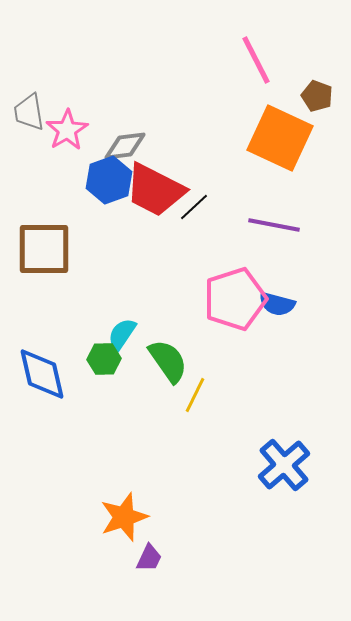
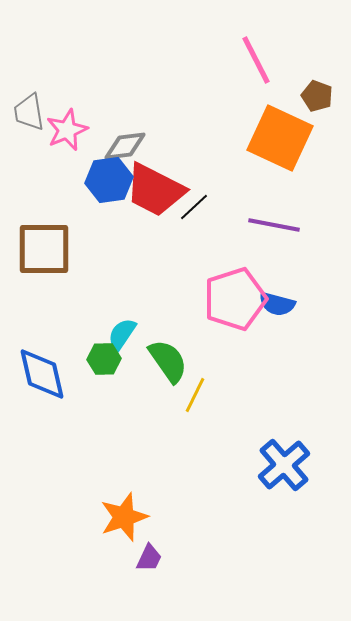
pink star: rotated 9 degrees clockwise
blue hexagon: rotated 12 degrees clockwise
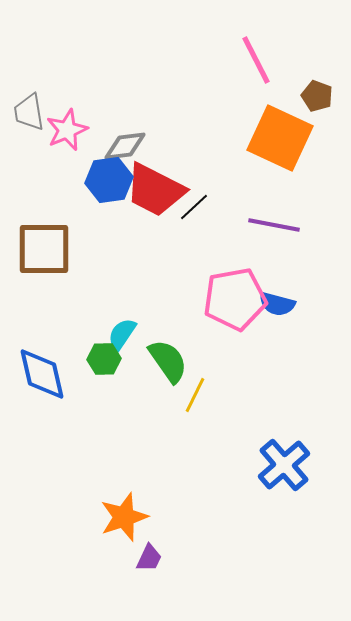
pink pentagon: rotated 8 degrees clockwise
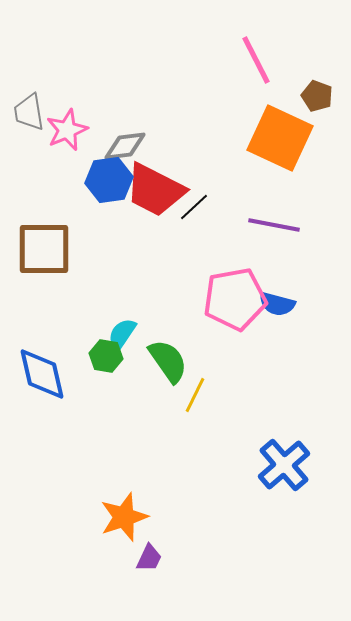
green hexagon: moved 2 px right, 3 px up; rotated 12 degrees clockwise
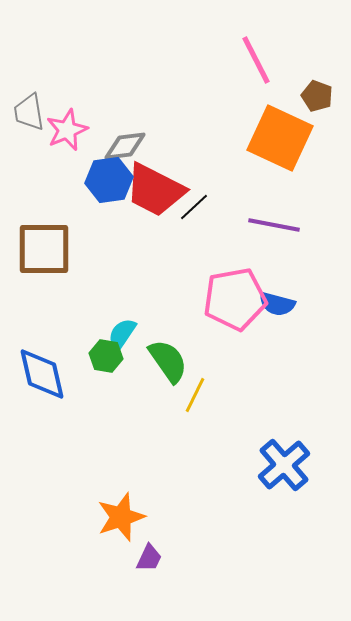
orange star: moved 3 px left
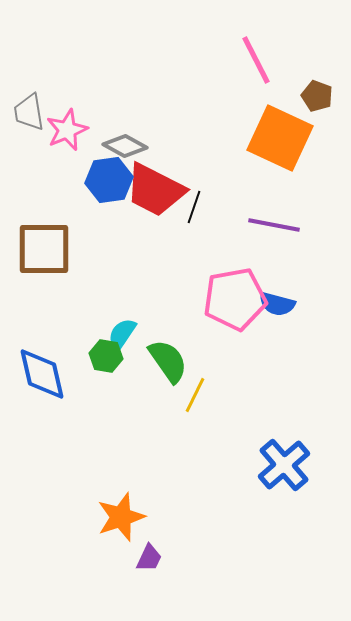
gray diamond: rotated 36 degrees clockwise
black line: rotated 28 degrees counterclockwise
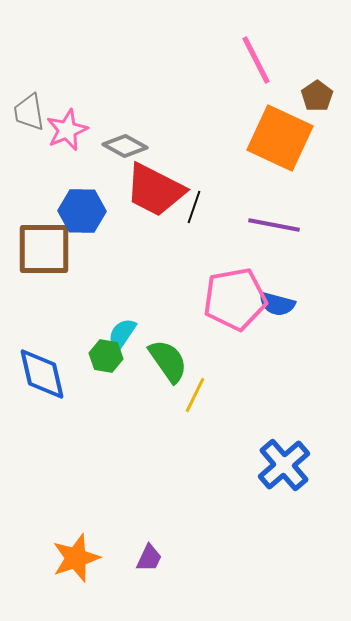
brown pentagon: rotated 16 degrees clockwise
blue hexagon: moved 27 px left, 31 px down; rotated 9 degrees clockwise
orange star: moved 45 px left, 41 px down
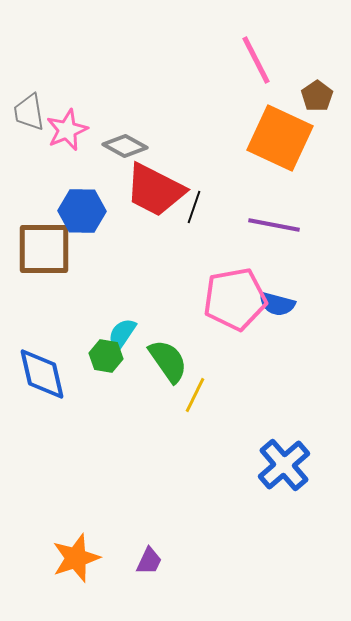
purple trapezoid: moved 3 px down
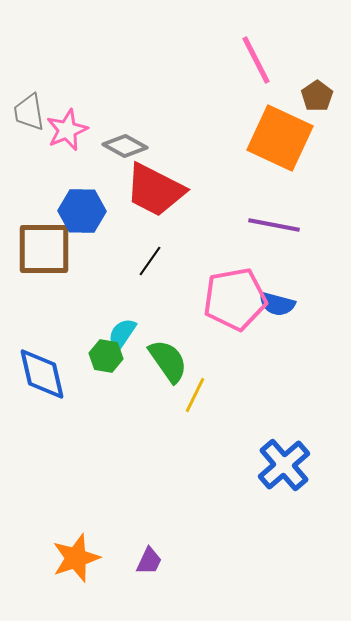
black line: moved 44 px left, 54 px down; rotated 16 degrees clockwise
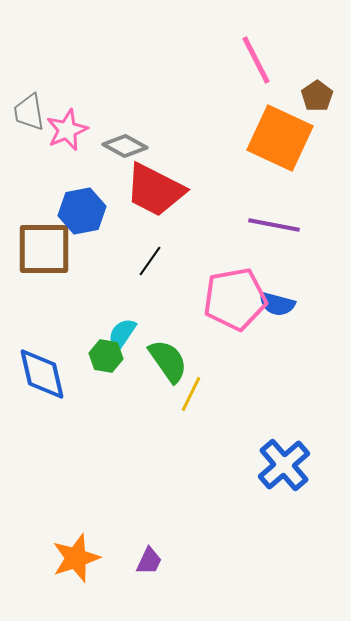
blue hexagon: rotated 12 degrees counterclockwise
yellow line: moved 4 px left, 1 px up
